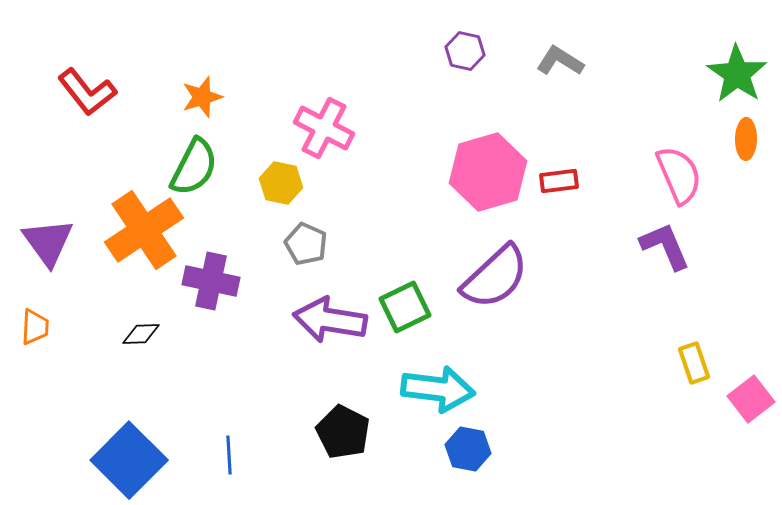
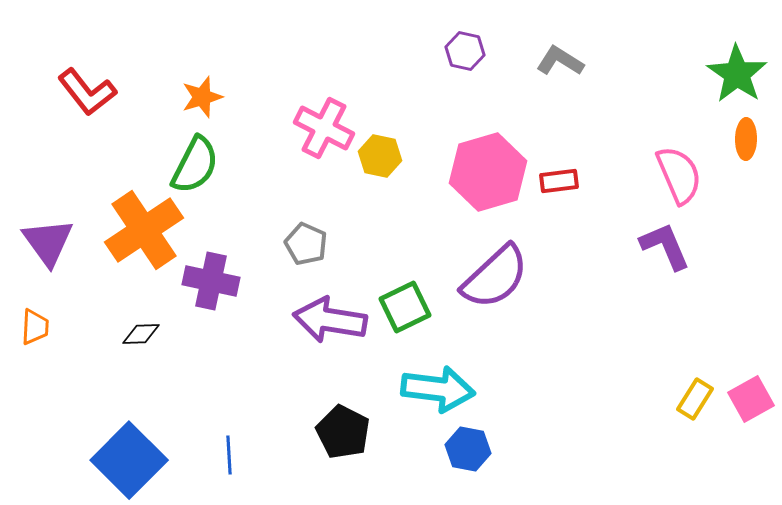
green semicircle: moved 1 px right, 2 px up
yellow hexagon: moved 99 px right, 27 px up
yellow rectangle: moved 1 px right, 36 px down; rotated 51 degrees clockwise
pink square: rotated 9 degrees clockwise
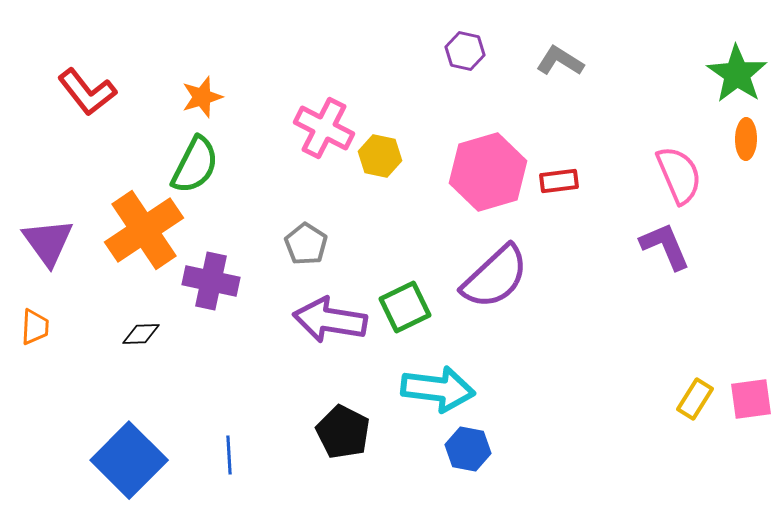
gray pentagon: rotated 9 degrees clockwise
pink square: rotated 21 degrees clockwise
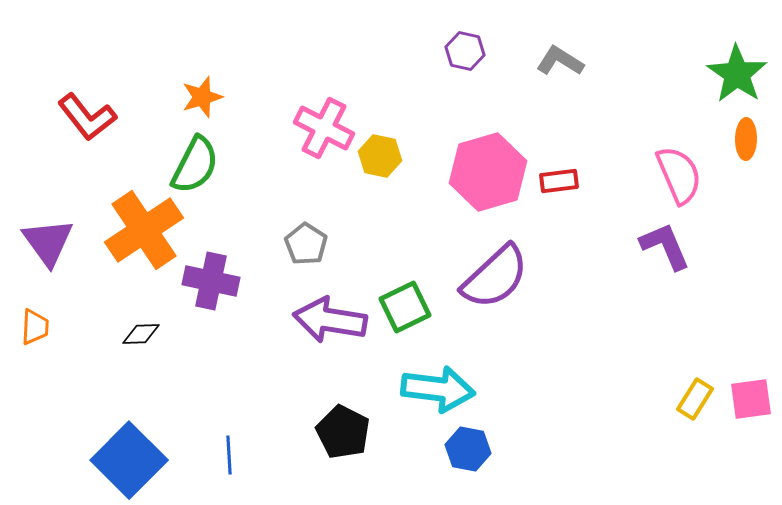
red L-shape: moved 25 px down
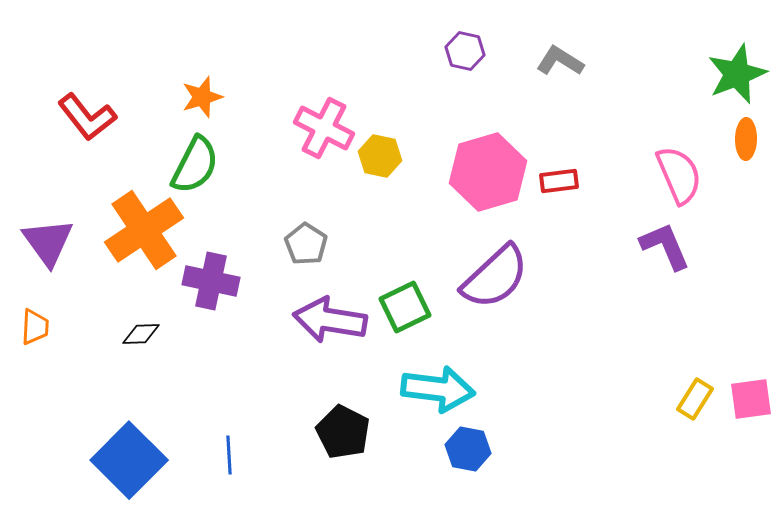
green star: rotated 16 degrees clockwise
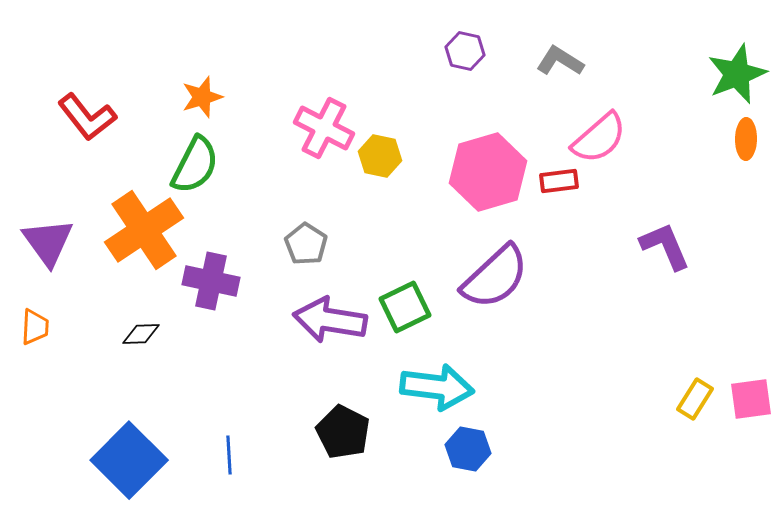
pink semicircle: moved 80 px left, 37 px up; rotated 72 degrees clockwise
cyan arrow: moved 1 px left, 2 px up
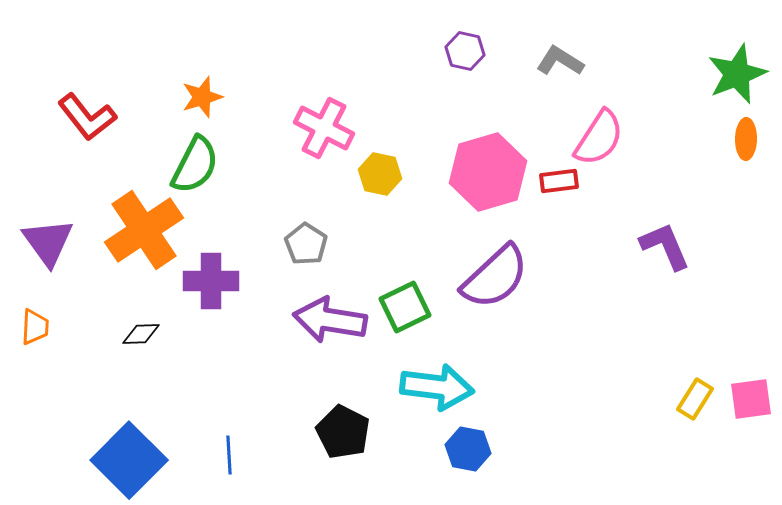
pink semicircle: rotated 16 degrees counterclockwise
yellow hexagon: moved 18 px down
purple cross: rotated 12 degrees counterclockwise
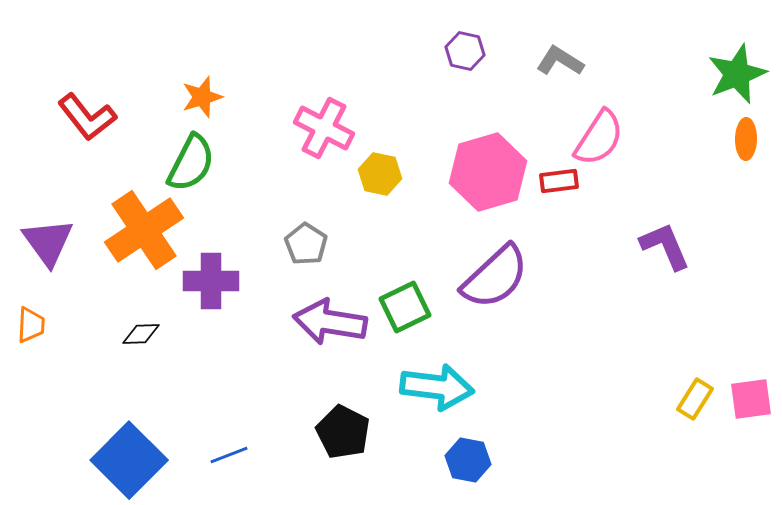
green semicircle: moved 4 px left, 2 px up
purple arrow: moved 2 px down
orange trapezoid: moved 4 px left, 2 px up
blue hexagon: moved 11 px down
blue line: rotated 72 degrees clockwise
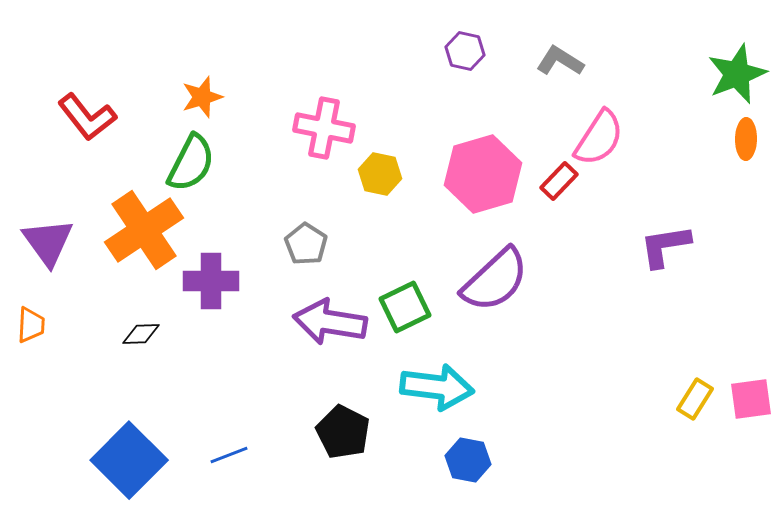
pink cross: rotated 16 degrees counterclockwise
pink hexagon: moved 5 px left, 2 px down
red rectangle: rotated 39 degrees counterclockwise
purple L-shape: rotated 76 degrees counterclockwise
purple semicircle: moved 3 px down
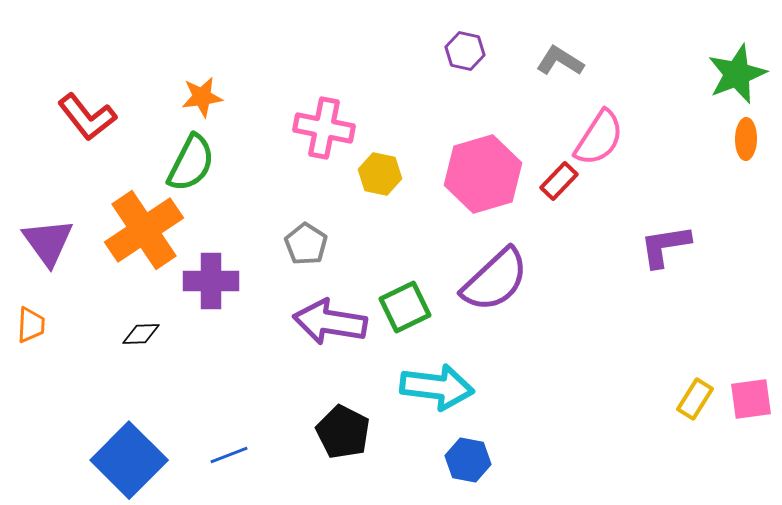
orange star: rotated 9 degrees clockwise
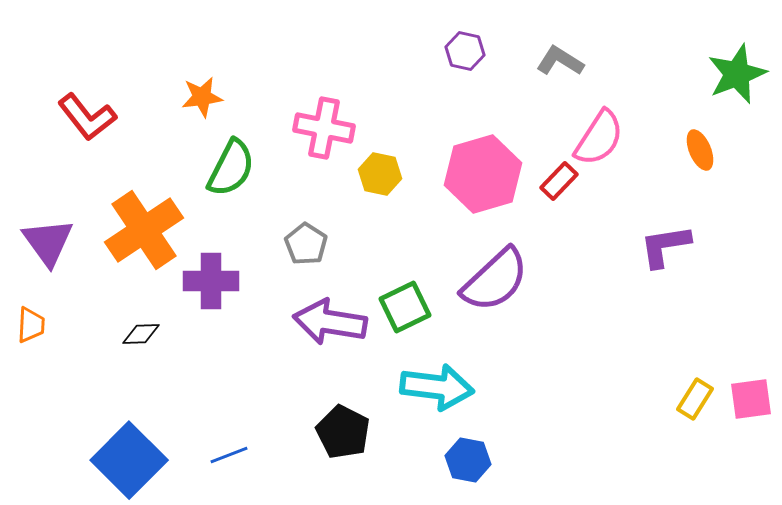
orange ellipse: moved 46 px left, 11 px down; rotated 24 degrees counterclockwise
green semicircle: moved 40 px right, 5 px down
